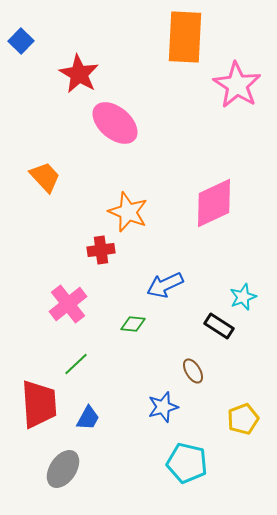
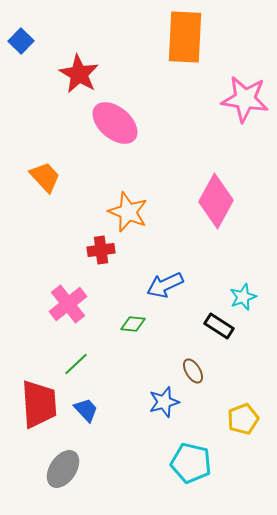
pink star: moved 8 px right, 14 px down; rotated 24 degrees counterclockwise
pink diamond: moved 2 px right, 2 px up; rotated 36 degrees counterclockwise
blue star: moved 1 px right, 5 px up
blue trapezoid: moved 2 px left, 8 px up; rotated 72 degrees counterclockwise
cyan pentagon: moved 4 px right
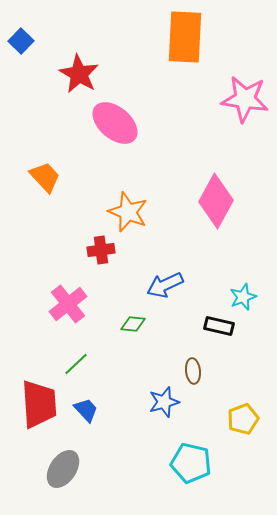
black rectangle: rotated 20 degrees counterclockwise
brown ellipse: rotated 25 degrees clockwise
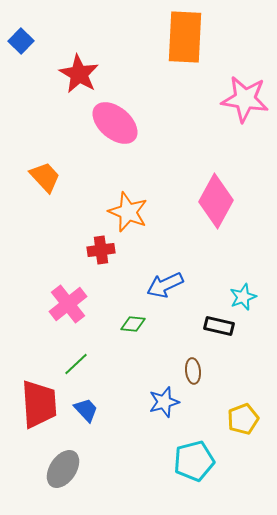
cyan pentagon: moved 3 px right, 2 px up; rotated 27 degrees counterclockwise
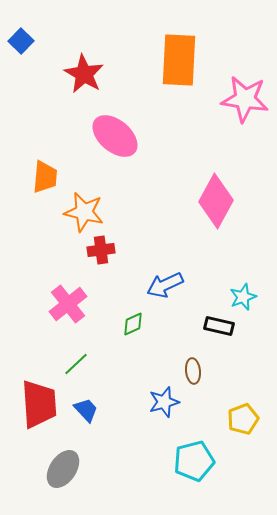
orange rectangle: moved 6 px left, 23 px down
red star: moved 5 px right
pink ellipse: moved 13 px down
orange trapezoid: rotated 48 degrees clockwise
orange star: moved 44 px left; rotated 9 degrees counterclockwise
green diamond: rotated 30 degrees counterclockwise
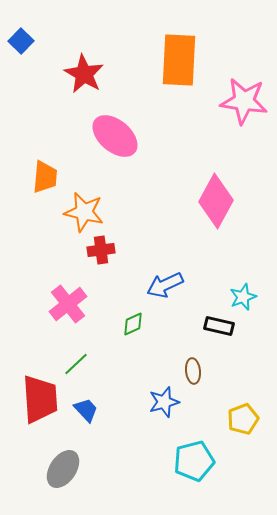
pink star: moved 1 px left, 2 px down
red trapezoid: moved 1 px right, 5 px up
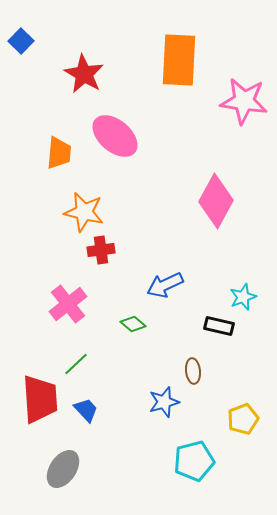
orange trapezoid: moved 14 px right, 24 px up
green diamond: rotated 65 degrees clockwise
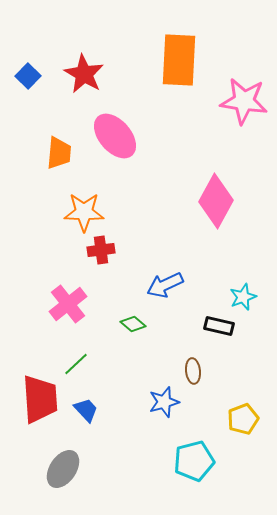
blue square: moved 7 px right, 35 px down
pink ellipse: rotated 9 degrees clockwise
orange star: rotated 12 degrees counterclockwise
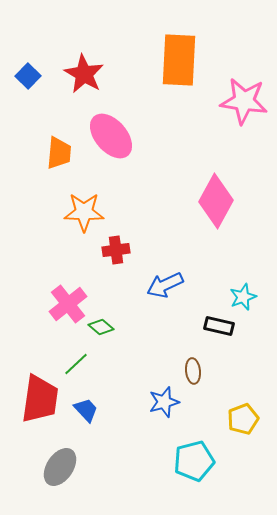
pink ellipse: moved 4 px left
red cross: moved 15 px right
green diamond: moved 32 px left, 3 px down
red trapezoid: rotated 12 degrees clockwise
gray ellipse: moved 3 px left, 2 px up
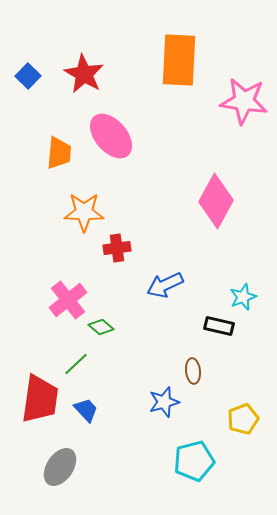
red cross: moved 1 px right, 2 px up
pink cross: moved 4 px up
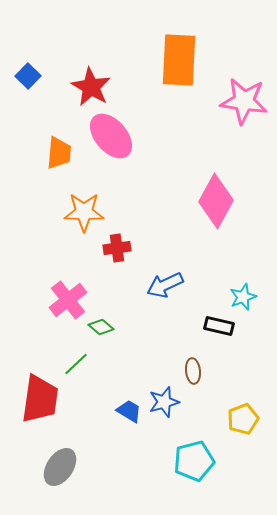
red star: moved 7 px right, 13 px down
blue trapezoid: moved 43 px right, 1 px down; rotated 16 degrees counterclockwise
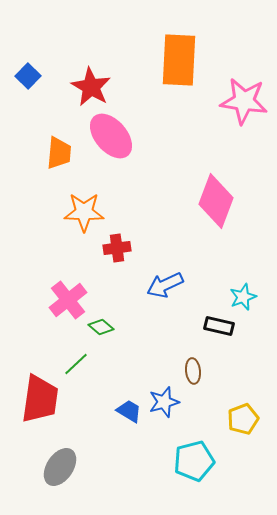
pink diamond: rotated 8 degrees counterclockwise
